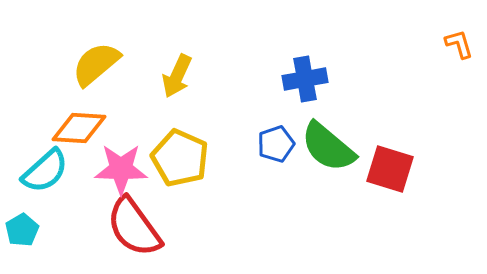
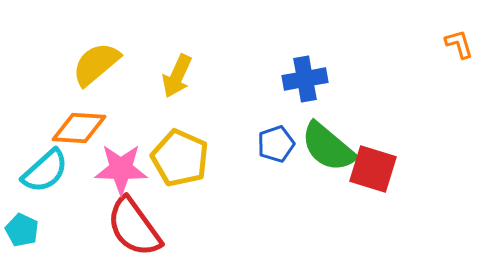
red square: moved 17 px left
cyan pentagon: rotated 16 degrees counterclockwise
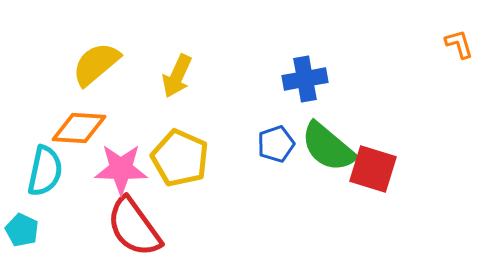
cyan semicircle: rotated 36 degrees counterclockwise
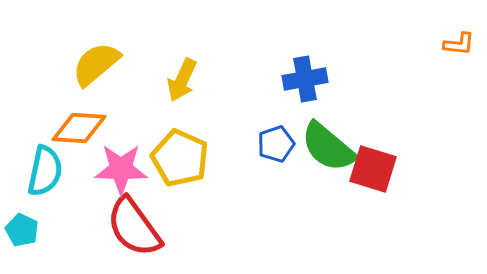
orange L-shape: rotated 112 degrees clockwise
yellow arrow: moved 5 px right, 4 px down
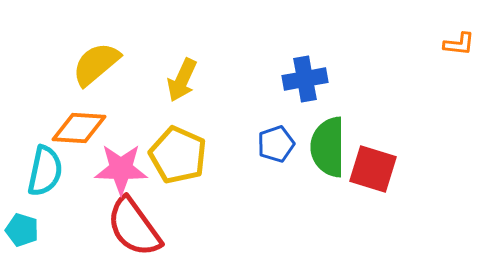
green semicircle: rotated 50 degrees clockwise
yellow pentagon: moved 2 px left, 3 px up
cyan pentagon: rotated 8 degrees counterclockwise
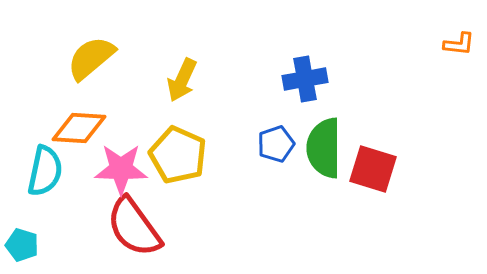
yellow semicircle: moved 5 px left, 6 px up
green semicircle: moved 4 px left, 1 px down
cyan pentagon: moved 15 px down
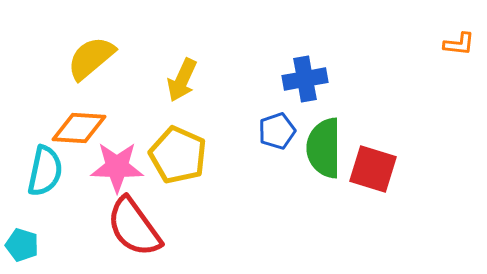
blue pentagon: moved 1 px right, 13 px up
pink star: moved 4 px left, 2 px up
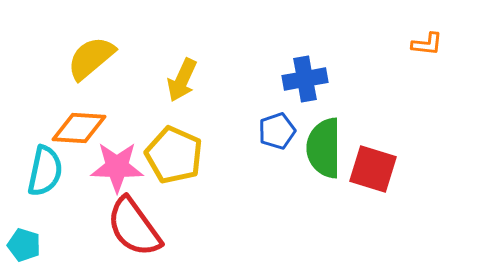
orange L-shape: moved 32 px left
yellow pentagon: moved 4 px left
cyan pentagon: moved 2 px right
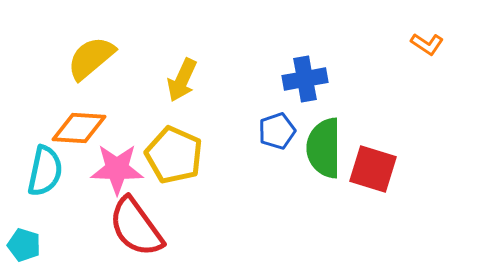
orange L-shape: rotated 28 degrees clockwise
pink star: moved 2 px down
red semicircle: moved 2 px right
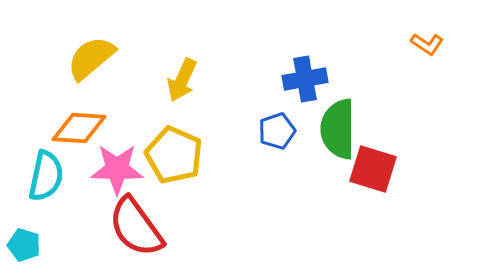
green semicircle: moved 14 px right, 19 px up
cyan semicircle: moved 1 px right, 5 px down
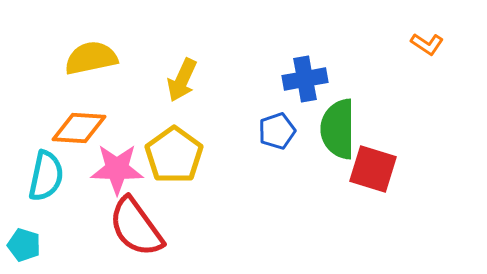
yellow semicircle: rotated 28 degrees clockwise
yellow pentagon: rotated 12 degrees clockwise
